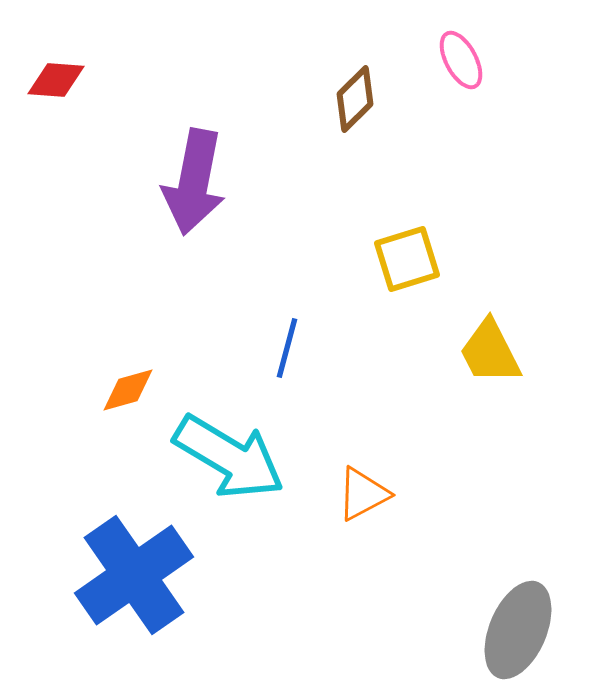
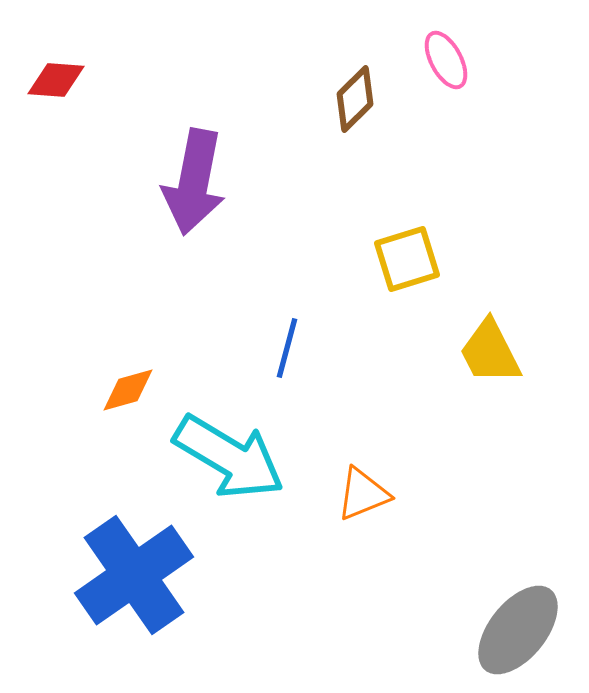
pink ellipse: moved 15 px left
orange triangle: rotated 6 degrees clockwise
gray ellipse: rotated 16 degrees clockwise
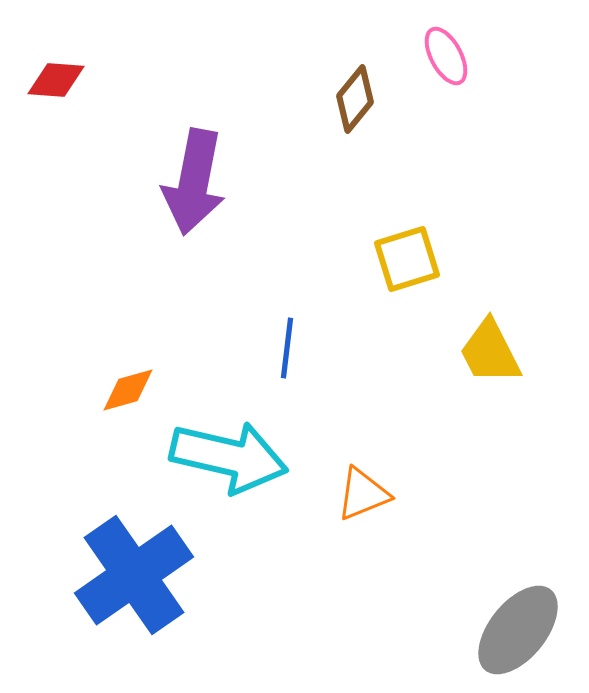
pink ellipse: moved 4 px up
brown diamond: rotated 6 degrees counterclockwise
blue line: rotated 8 degrees counterclockwise
cyan arrow: rotated 18 degrees counterclockwise
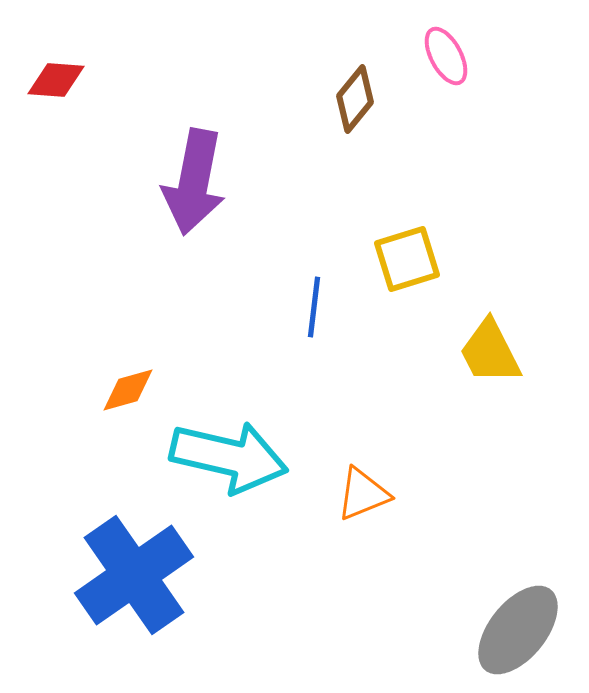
blue line: moved 27 px right, 41 px up
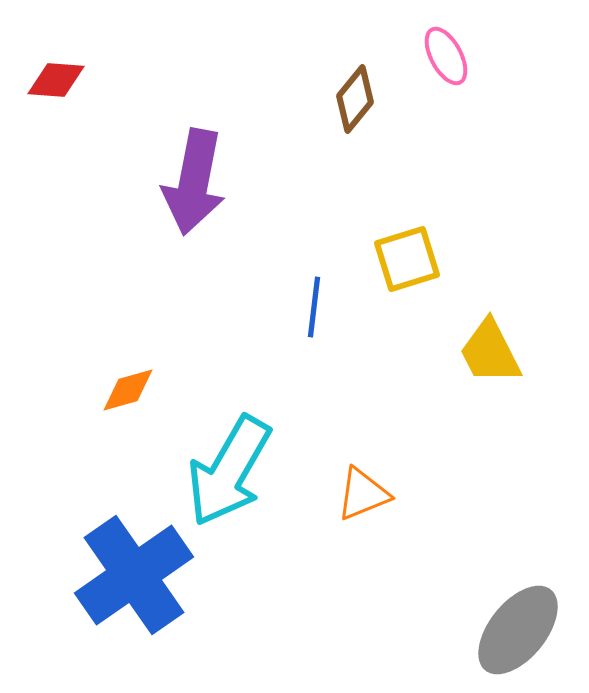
cyan arrow: moved 14 px down; rotated 107 degrees clockwise
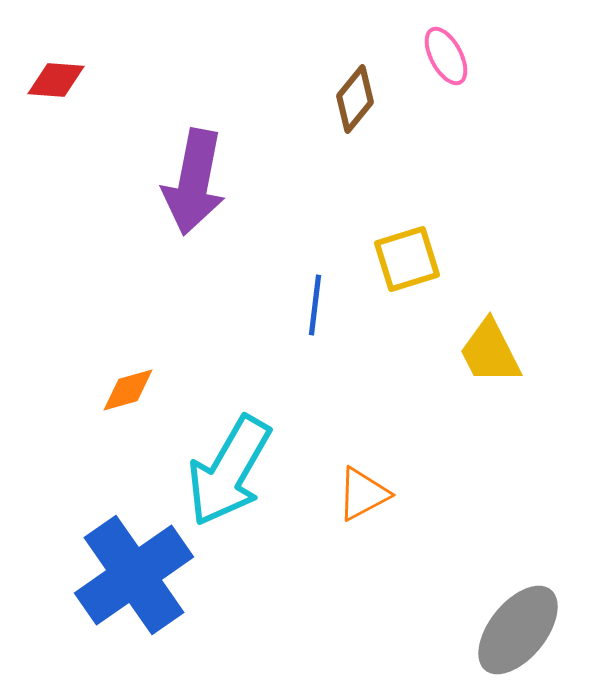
blue line: moved 1 px right, 2 px up
orange triangle: rotated 6 degrees counterclockwise
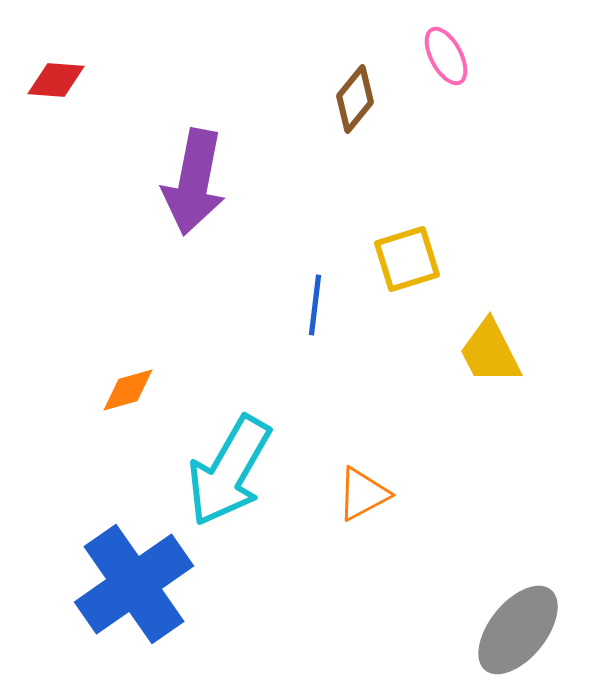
blue cross: moved 9 px down
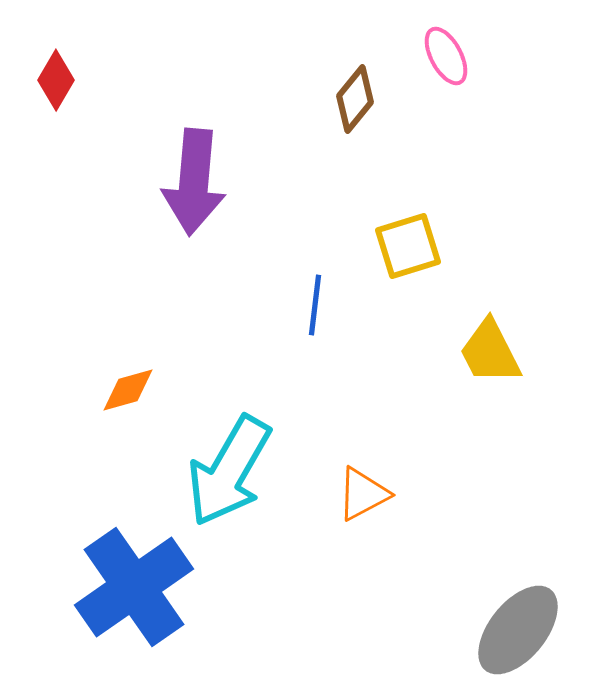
red diamond: rotated 64 degrees counterclockwise
purple arrow: rotated 6 degrees counterclockwise
yellow square: moved 1 px right, 13 px up
blue cross: moved 3 px down
